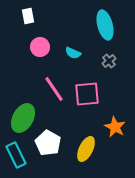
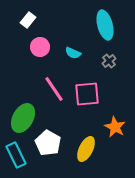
white rectangle: moved 4 px down; rotated 49 degrees clockwise
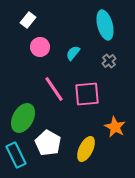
cyan semicircle: rotated 105 degrees clockwise
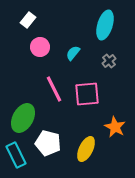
cyan ellipse: rotated 32 degrees clockwise
pink line: rotated 8 degrees clockwise
white pentagon: rotated 15 degrees counterclockwise
